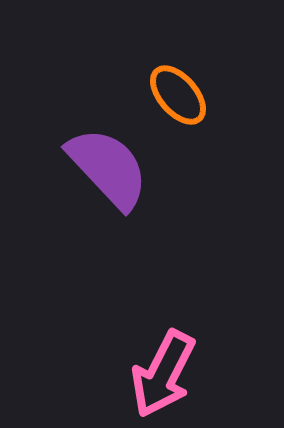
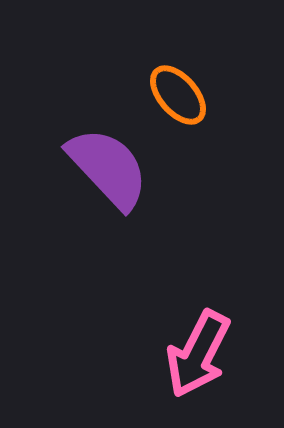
pink arrow: moved 35 px right, 20 px up
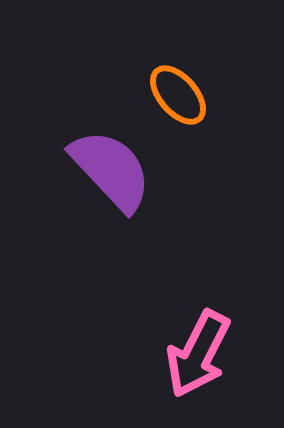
purple semicircle: moved 3 px right, 2 px down
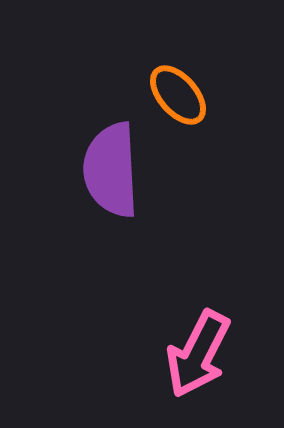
purple semicircle: rotated 140 degrees counterclockwise
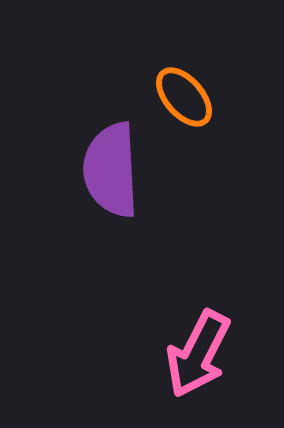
orange ellipse: moved 6 px right, 2 px down
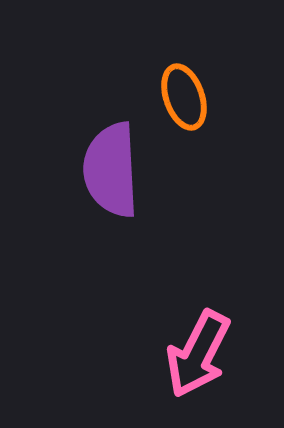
orange ellipse: rotated 22 degrees clockwise
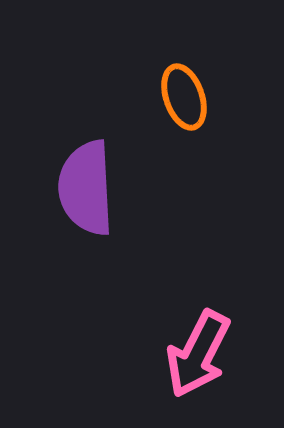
purple semicircle: moved 25 px left, 18 px down
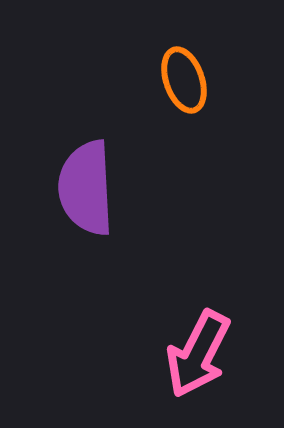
orange ellipse: moved 17 px up
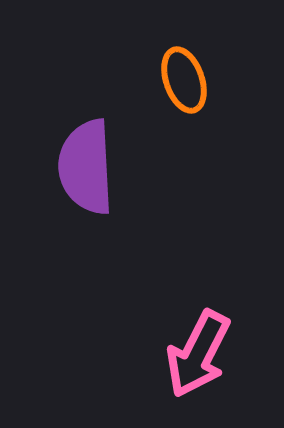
purple semicircle: moved 21 px up
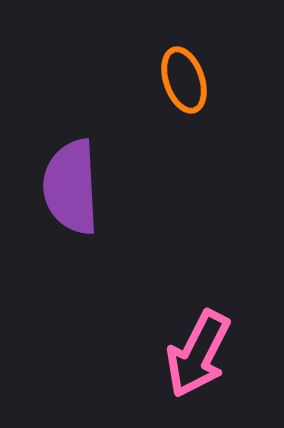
purple semicircle: moved 15 px left, 20 px down
